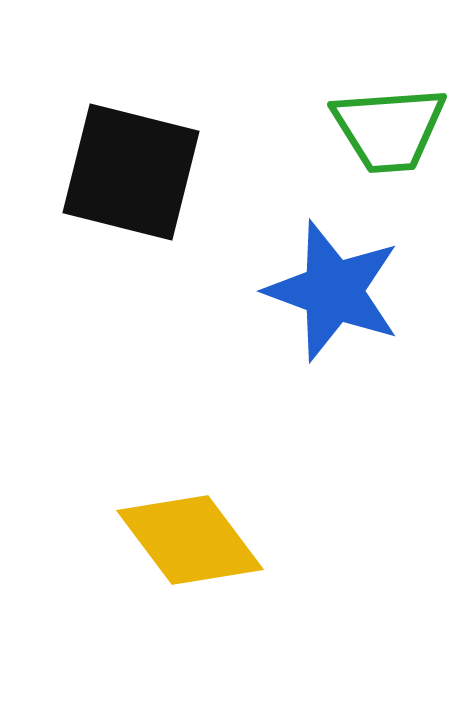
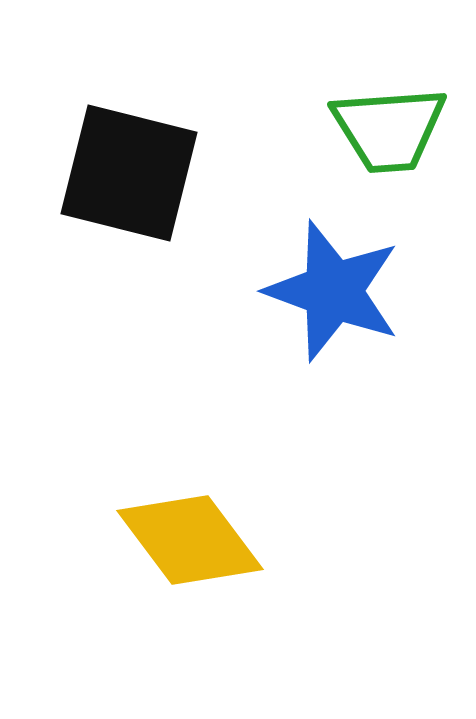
black square: moved 2 px left, 1 px down
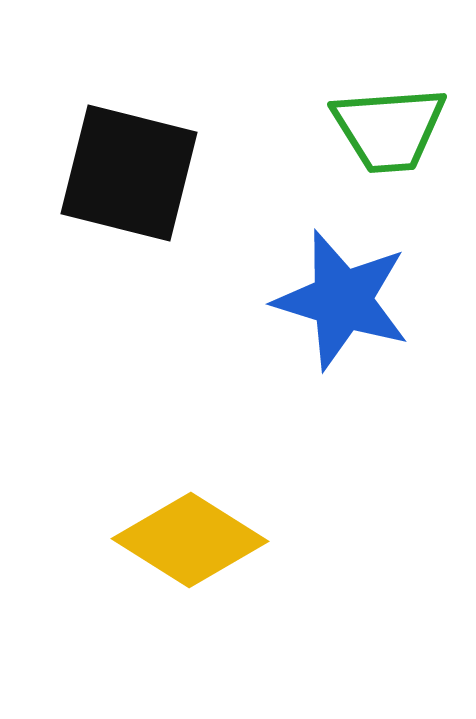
blue star: moved 9 px right, 9 px down; rotated 3 degrees counterclockwise
yellow diamond: rotated 21 degrees counterclockwise
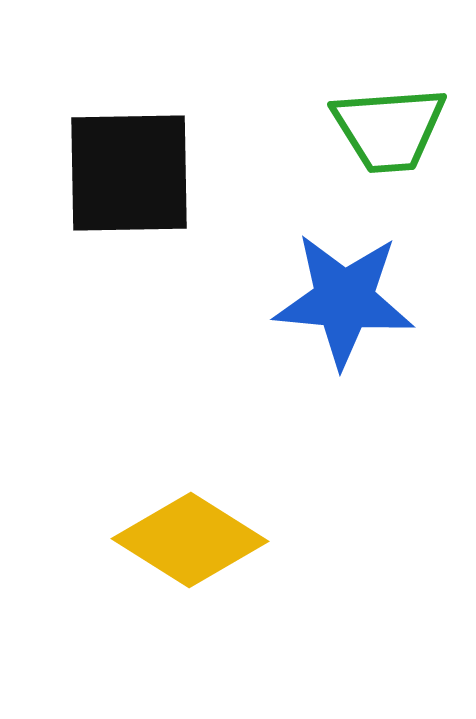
black square: rotated 15 degrees counterclockwise
blue star: moved 2 px right; rotated 12 degrees counterclockwise
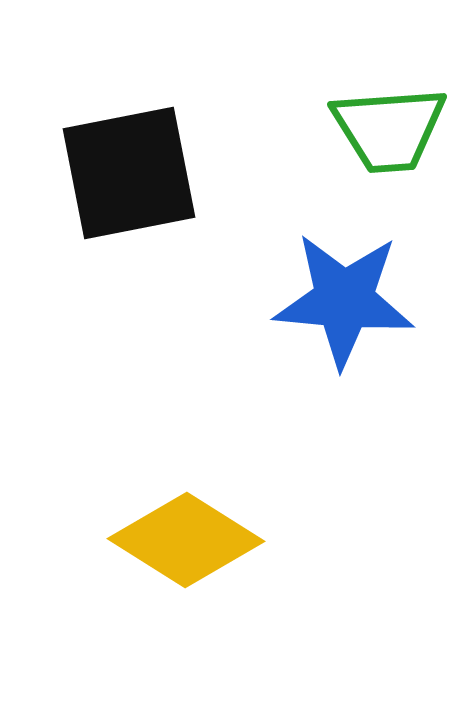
black square: rotated 10 degrees counterclockwise
yellow diamond: moved 4 px left
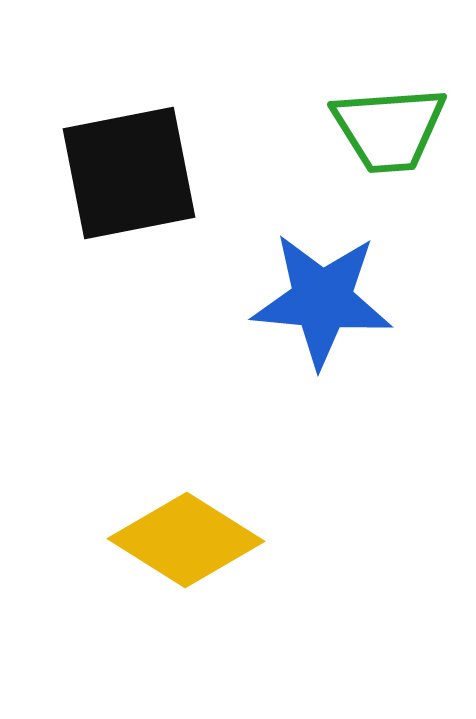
blue star: moved 22 px left
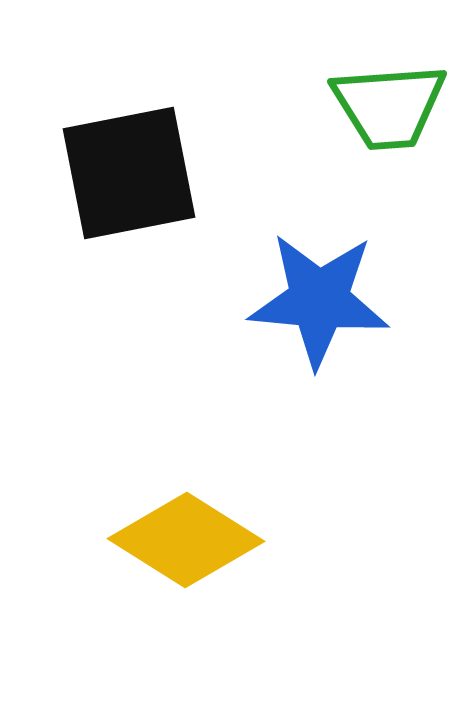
green trapezoid: moved 23 px up
blue star: moved 3 px left
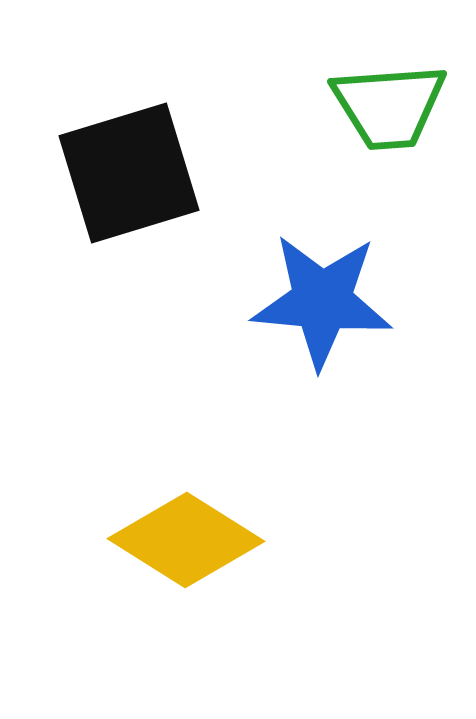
black square: rotated 6 degrees counterclockwise
blue star: moved 3 px right, 1 px down
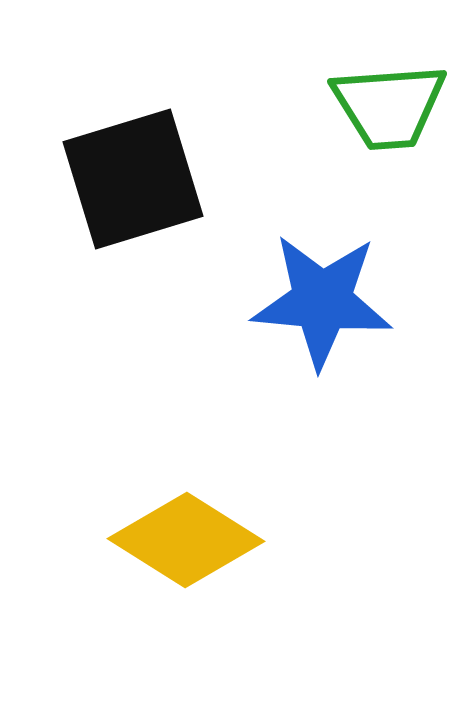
black square: moved 4 px right, 6 px down
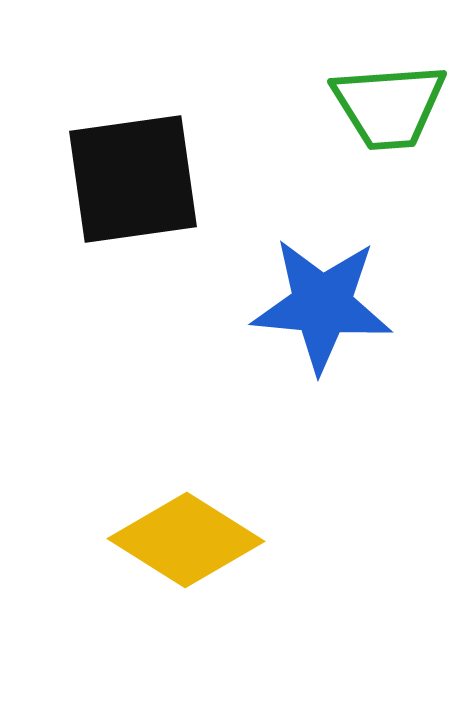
black square: rotated 9 degrees clockwise
blue star: moved 4 px down
